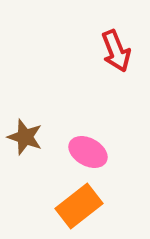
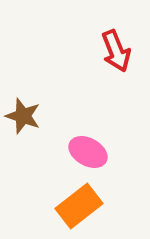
brown star: moved 2 px left, 21 px up
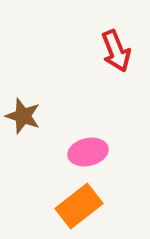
pink ellipse: rotated 42 degrees counterclockwise
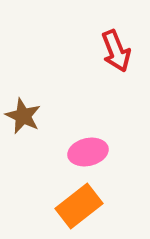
brown star: rotated 6 degrees clockwise
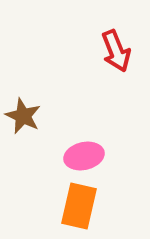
pink ellipse: moved 4 px left, 4 px down
orange rectangle: rotated 39 degrees counterclockwise
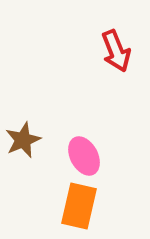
brown star: moved 24 px down; rotated 24 degrees clockwise
pink ellipse: rotated 75 degrees clockwise
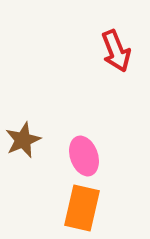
pink ellipse: rotated 9 degrees clockwise
orange rectangle: moved 3 px right, 2 px down
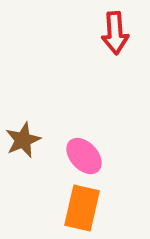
red arrow: moved 1 px left, 18 px up; rotated 18 degrees clockwise
pink ellipse: rotated 24 degrees counterclockwise
